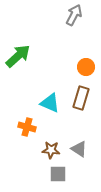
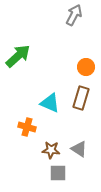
gray square: moved 1 px up
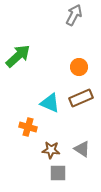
orange circle: moved 7 px left
brown rectangle: rotated 50 degrees clockwise
orange cross: moved 1 px right
gray triangle: moved 3 px right
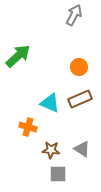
brown rectangle: moved 1 px left, 1 px down
gray square: moved 1 px down
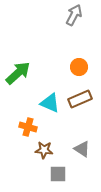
green arrow: moved 17 px down
brown star: moved 7 px left
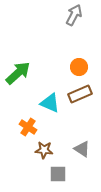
brown rectangle: moved 5 px up
orange cross: rotated 18 degrees clockwise
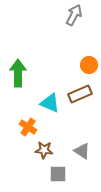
orange circle: moved 10 px right, 2 px up
green arrow: rotated 48 degrees counterclockwise
gray triangle: moved 2 px down
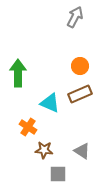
gray arrow: moved 1 px right, 2 px down
orange circle: moved 9 px left, 1 px down
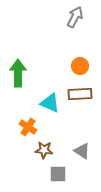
brown rectangle: rotated 20 degrees clockwise
